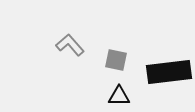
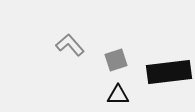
gray square: rotated 30 degrees counterclockwise
black triangle: moved 1 px left, 1 px up
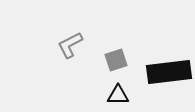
gray L-shape: rotated 76 degrees counterclockwise
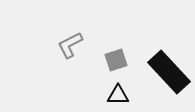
black rectangle: rotated 54 degrees clockwise
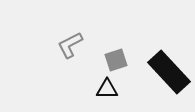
black triangle: moved 11 px left, 6 px up
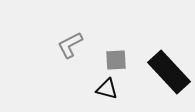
gray square: rotated 15 degrees clockwise
black triangle: rotated 15 degrees clockwise
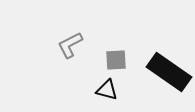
black rectangle: rotated 12 degrees counterclockwise
black triangle: moved 1 px down
